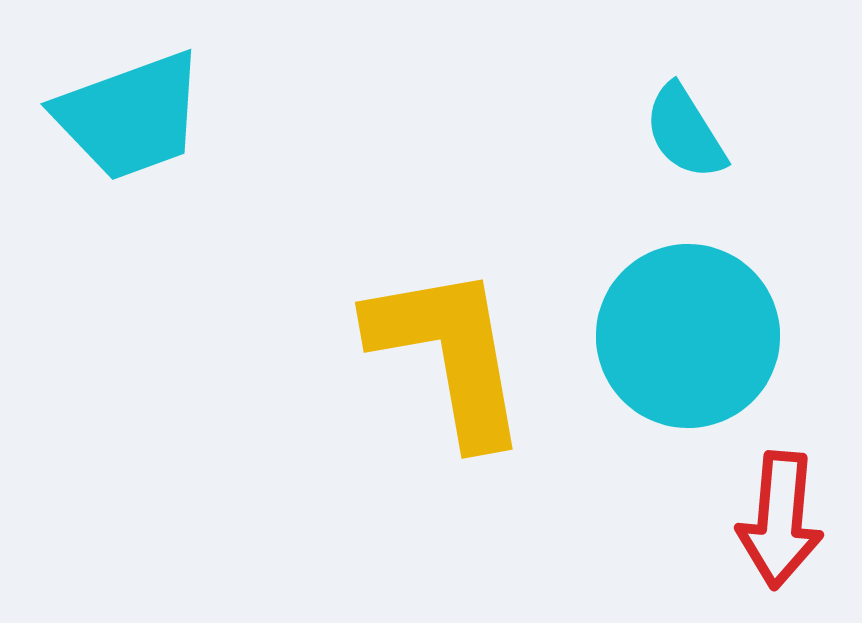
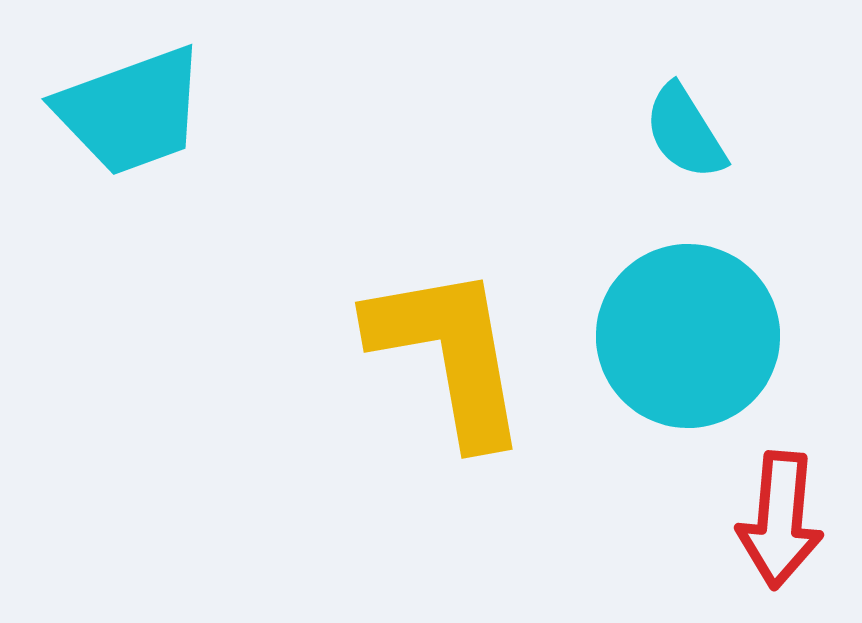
cyan trapezoid: moved 1 px right, 5 px up
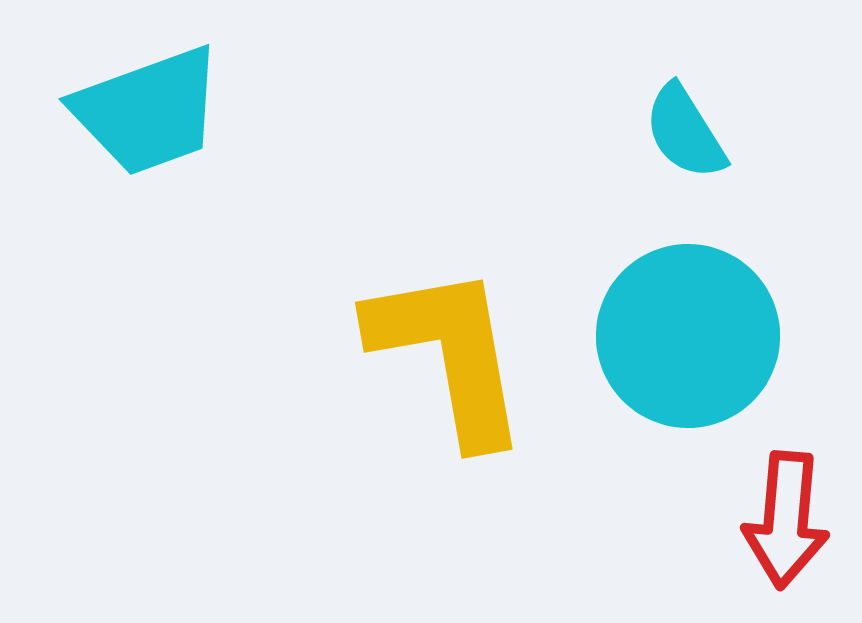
cyan trapezoid: moved 17 px right
red arrow: moved 6 px right
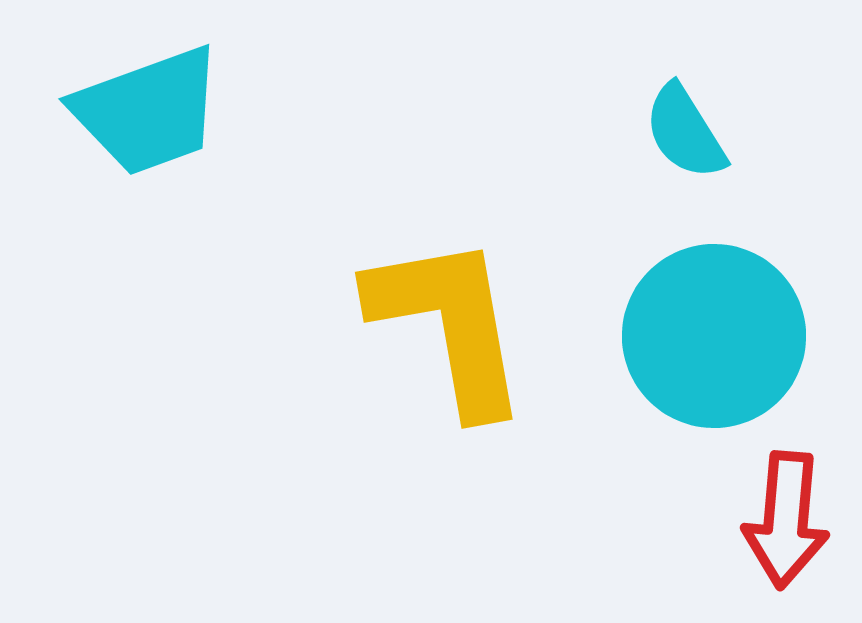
cyan circle: moved 26 px right
yellow L-shape: moved 30 px up
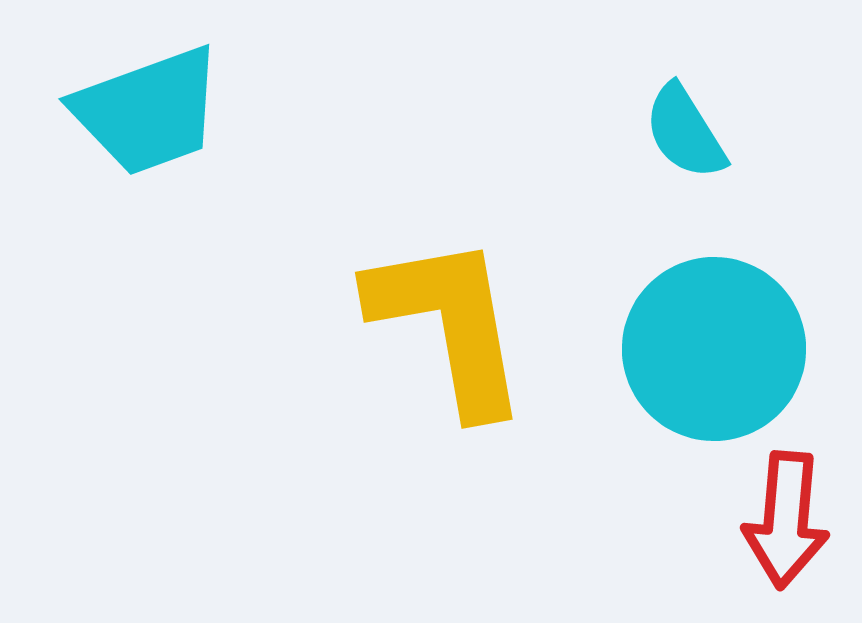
cyan circle: moved 13 px down
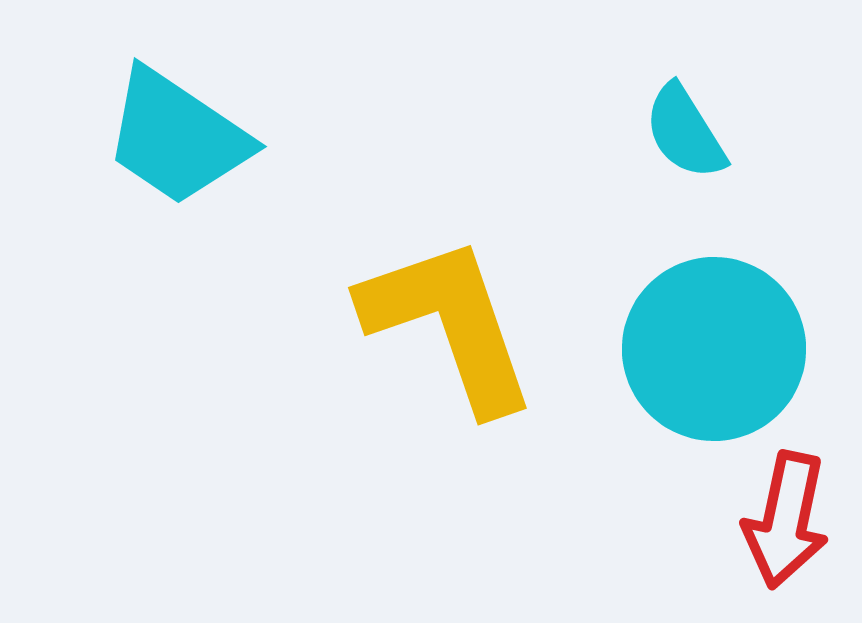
cyan trapezoid: moved 29 px right, 26 px down; rotated 54 degrees clockwise
yellow L-shape: rotated 9 degrees counterclockwise
red arrow: rotated 7 degrees clockwise
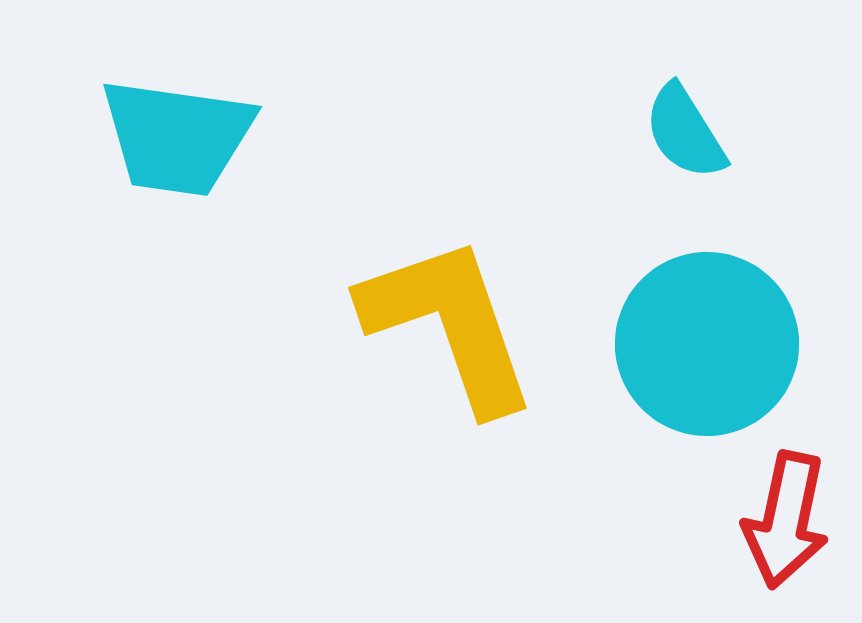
cyan trapezoid: rotated 26 degrees counterclockwise
cyan circle: moved 7 px left, 5 px up
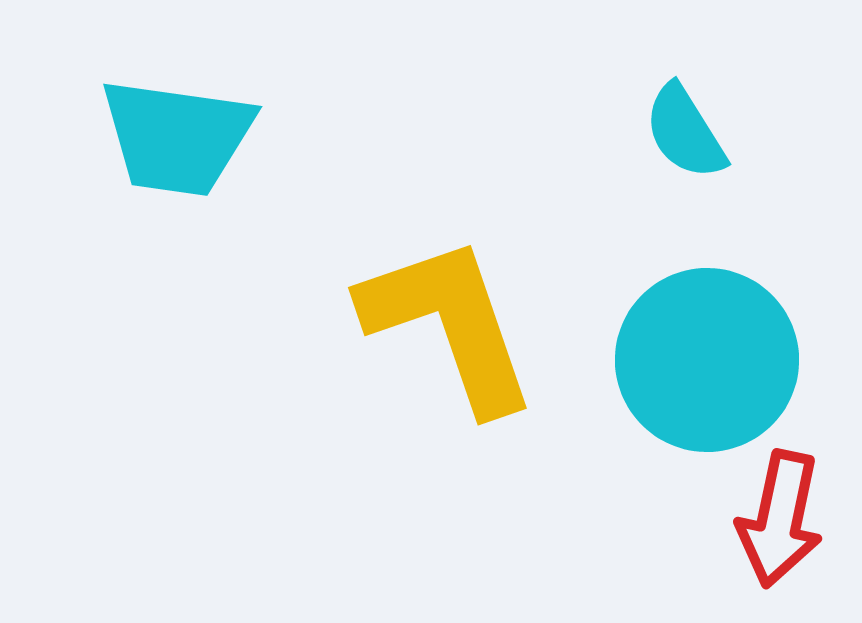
cyan circle: moved 16 px down
red arrow: moved 6 px left, 1 px up
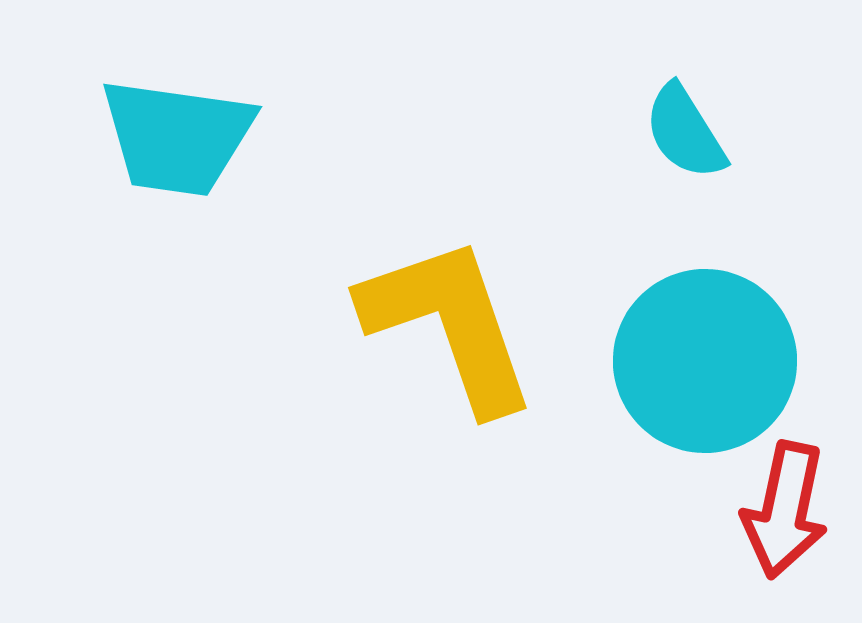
cyan circle: moved 2 px left, 1 px down
red arrow: moved 5 px right, 9 px up
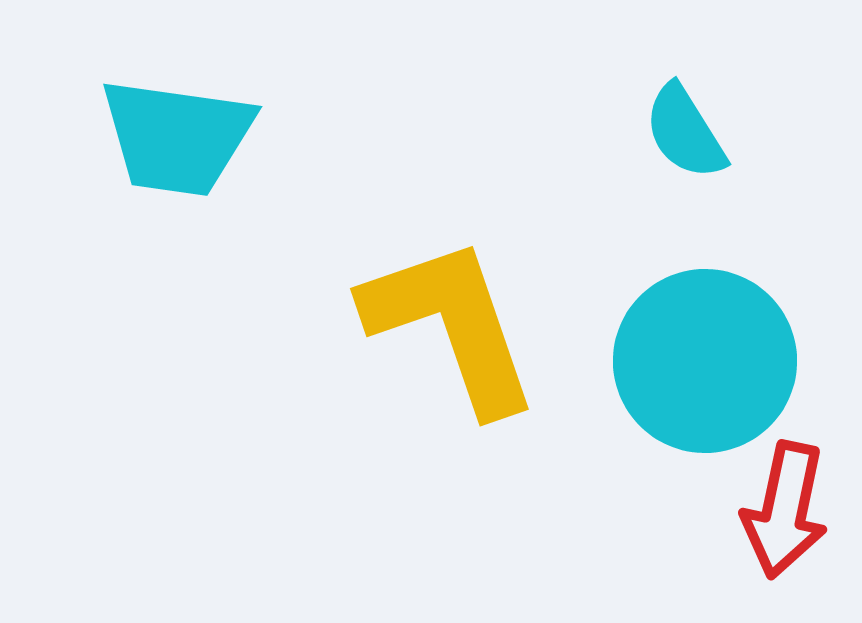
yellow L-shape: moved 2 px right, 1 px down
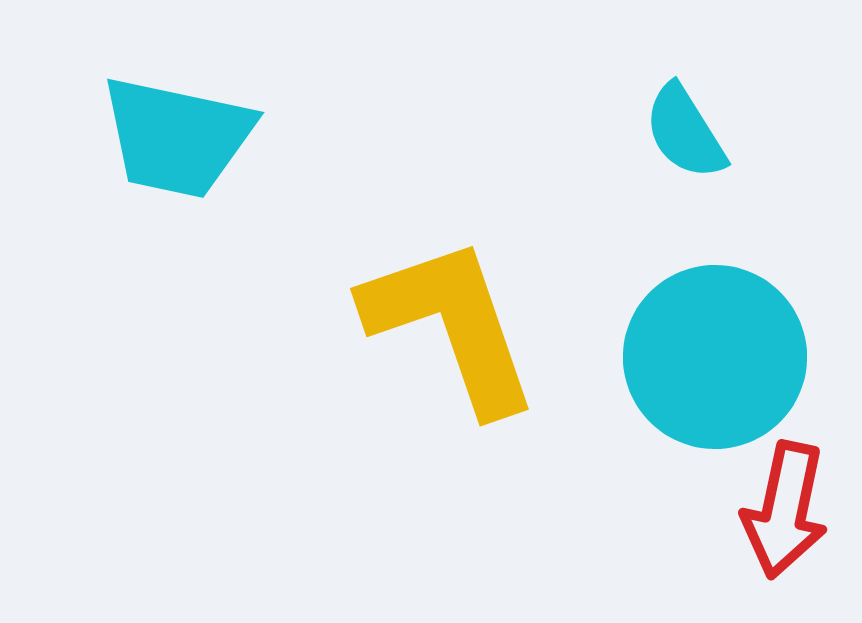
cyan trapezoid: rotated 4 degrees clockwise
cyan circle: moved 10 px right, 4 px up
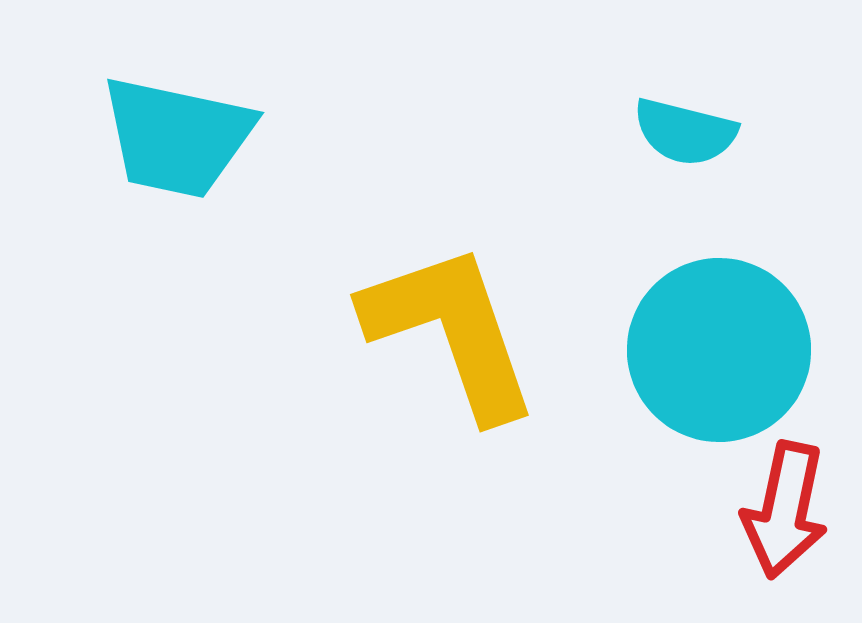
cyan semicircle: rotated 44 degrees counterclockwise
yellow L-shape: moved 6 px down
cyan circle: moved 4 px right, 7 px up
